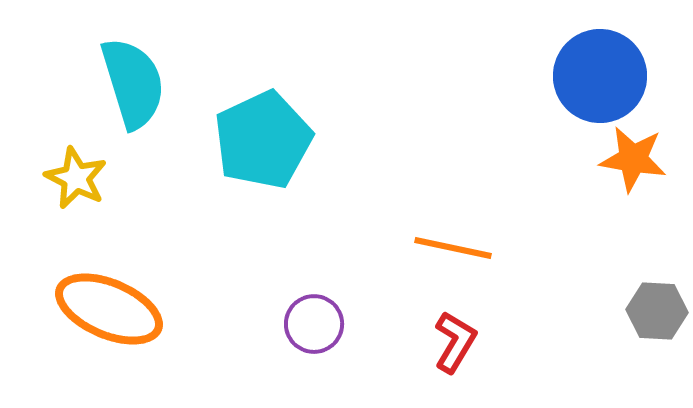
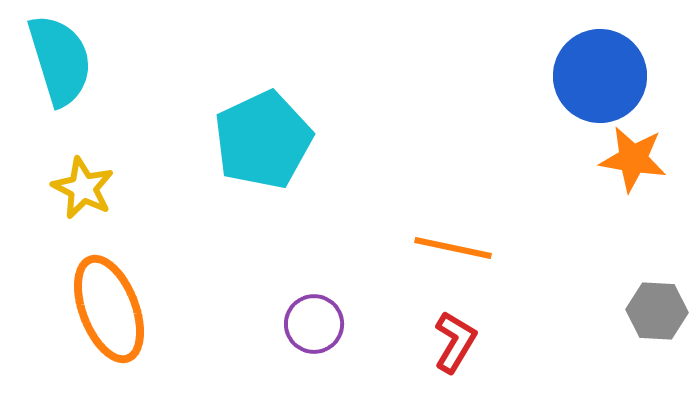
cyan semicircle: moved 73 px left, 23 px up
yellow star: moved 7 px right, 10 px down
orange ellipse: rotated 46 degrees clockwise
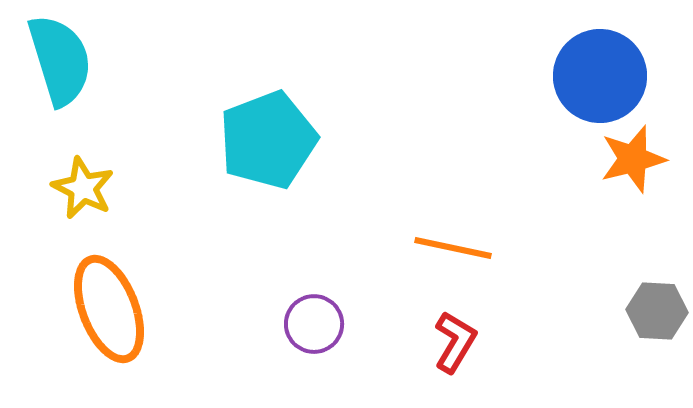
cyan pentagon: moved 5 px right; rotated 4 degrees clockwise
orange star: rotated 24 degrees counterclockwise
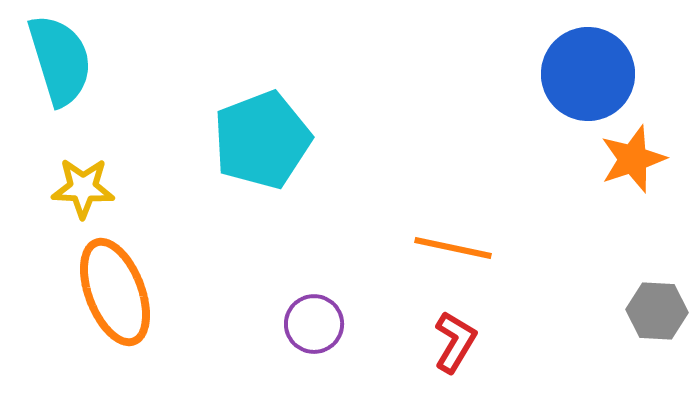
blue circle: moved 12 px left, 2 px up
cyan pentagon: moved 6 px left
orange star: rotated 4 degrees counterclockwise
yellow star: rotated 24 degrees counterclockwise
orange ellipse: moved 6 px right, 17 px up
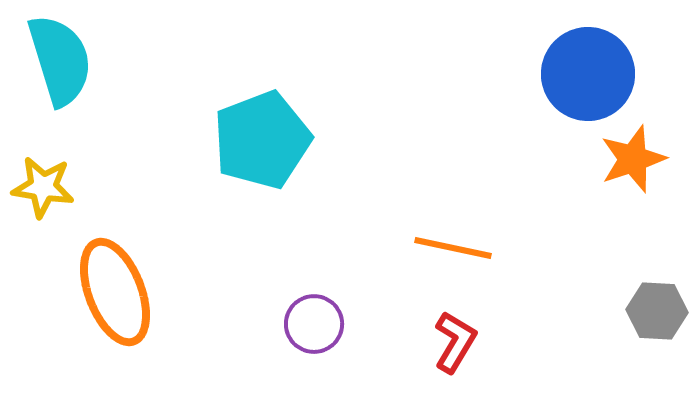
yellow star: moved 40 px left, 1 px up; rotated 6 degrees clockwise
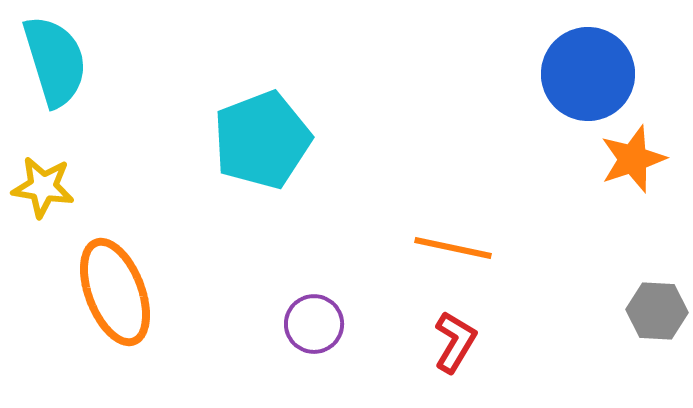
cyan semicircle: moved 5 px left, 1 px down
